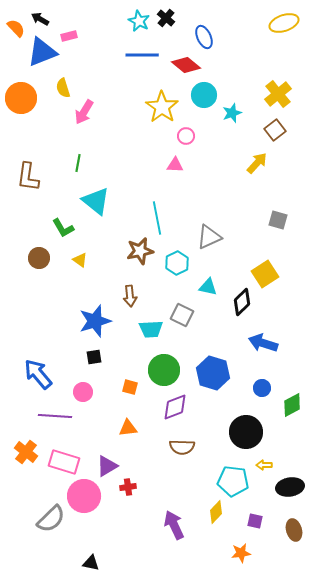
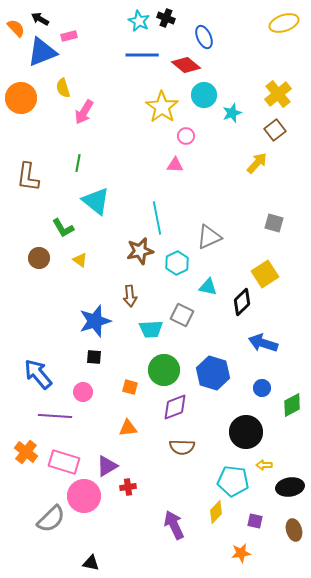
black cross at (166, 18): rotated 18 degrees counterclockwise
gray square at (278, 220): moved 4 px left, 3 px down
black square at (94, 357): rotated 14 degrees clockwise
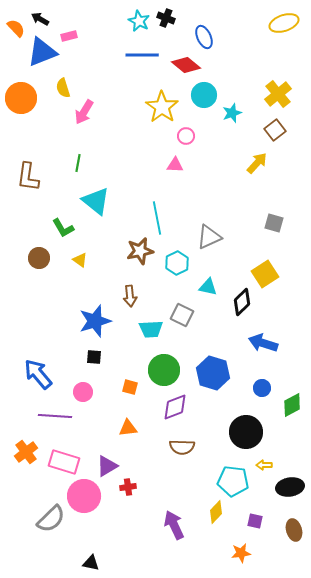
orange cross at (26, 452): rotated 15 degrees clockwise
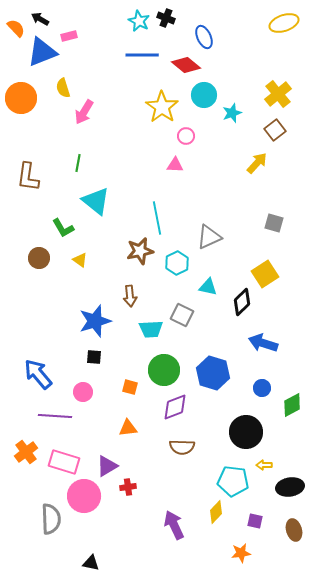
gray semicircle at (51, 519): rotated 48 degrees counterclockwise
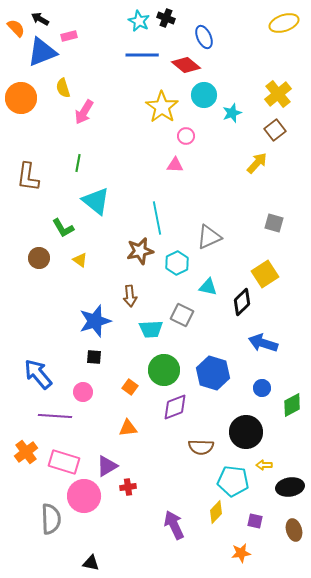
orange square at (130, 387): rotated 21 degrees clockwise
brown semicircle at (182, 447): moved 19 px right
